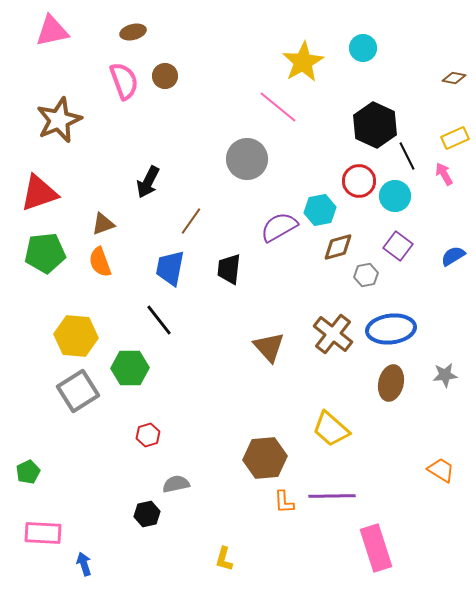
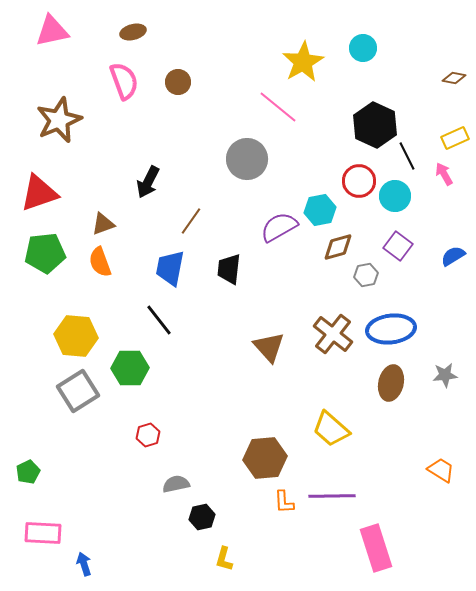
brown circle at (165, 76): moved 13 px right, 6 px down
black hexagon at (147, 514): moved 55 px right, 3 px down
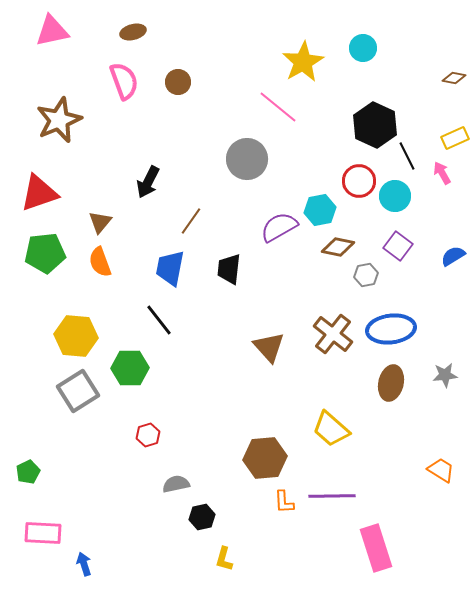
pink arrow at (444, 174): moved 2 px left, 1 px up
brown triangle at (103, 224): moved 3 px left, 2 px up; rotated 30 degrees counterclockwise
brown diamond at (338, 247): rotated 28 degrees clockwise
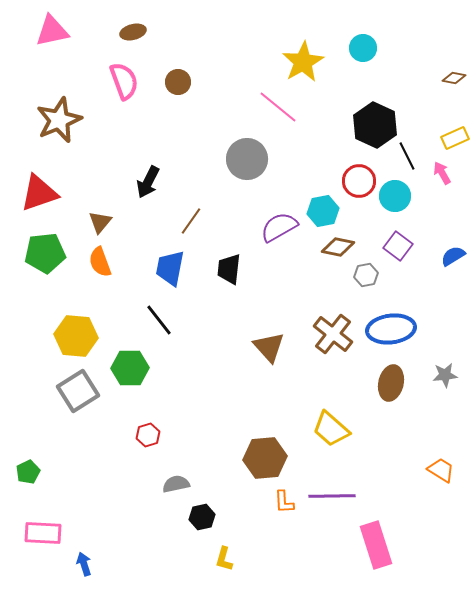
cyan hexagon at (320, 210): moved 3 px right, 1 px down
pink rectangle at (376, 548): moved 3 px up
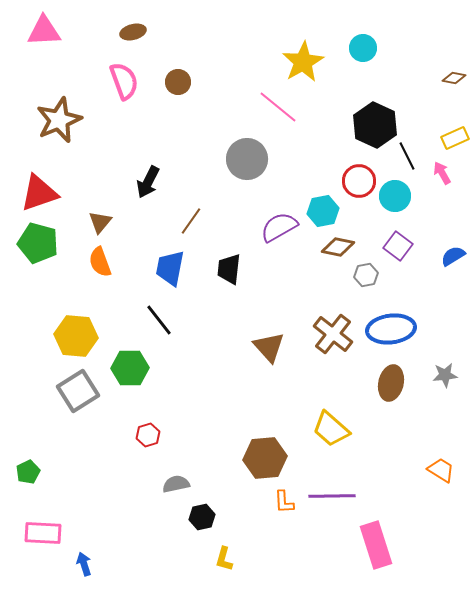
pink triangle at (52, 31): moved 8 px left; rotated 9 degrees clockwise
green pentagon at (45, 253): moved 7 px left, 10 px up; rotated 21 degrees clockwise
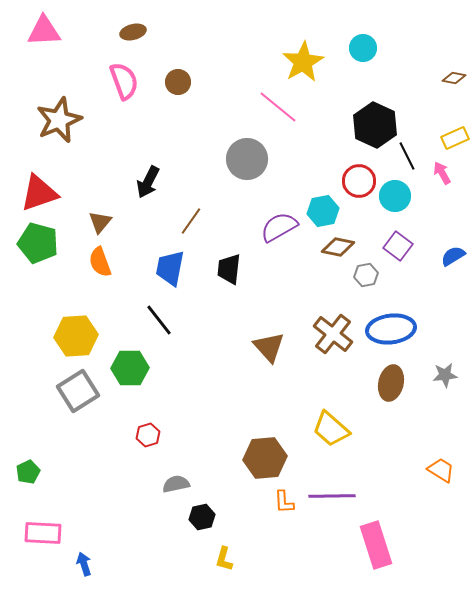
yellow hexagon at (76, 336): rotated 9 degrees counterclockwise
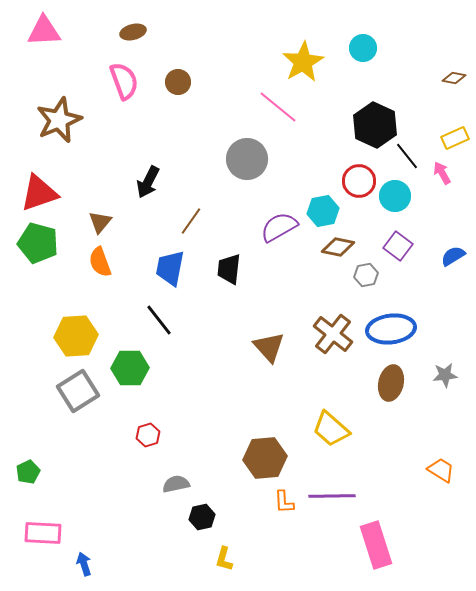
black line at (407, 156): rotated 12 degrees counterclockwise
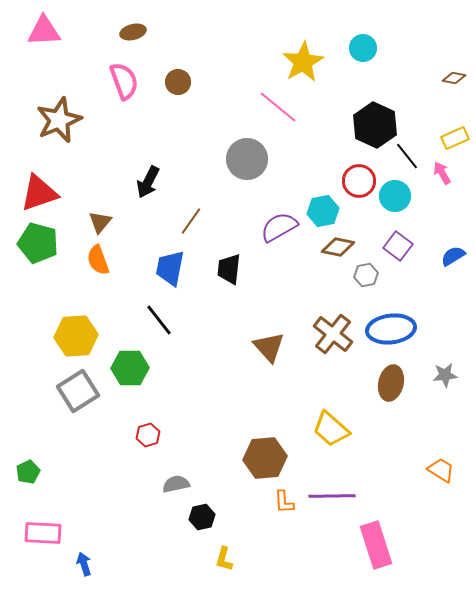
orange semicircle at (100, 262): moved 2 px left, 2 px up
